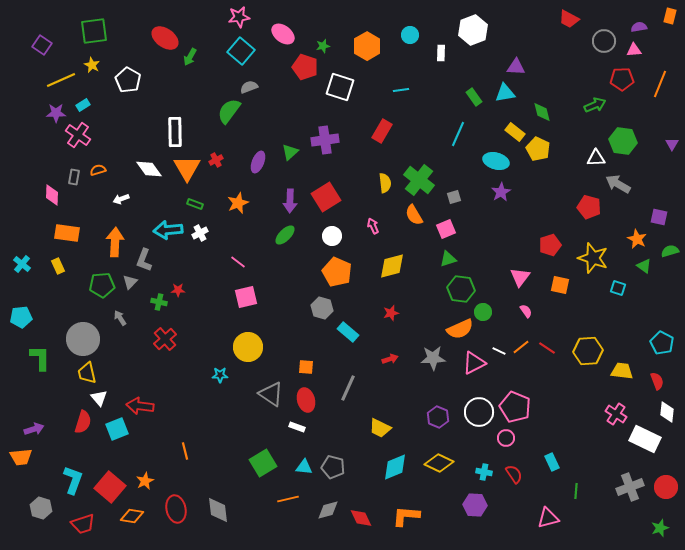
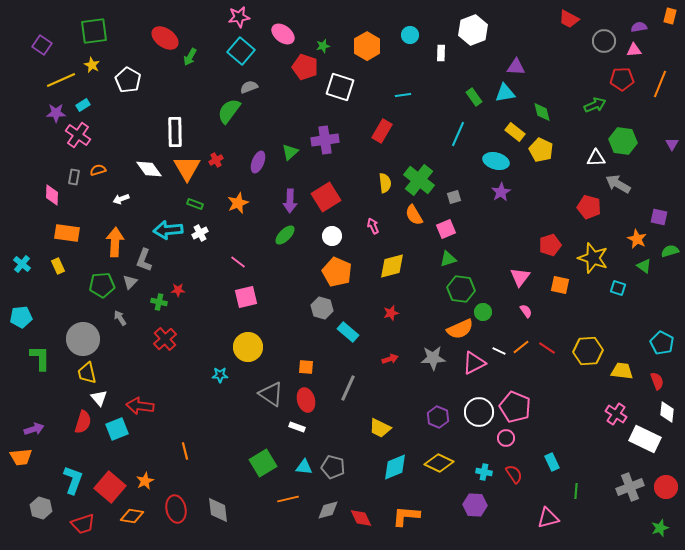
cyan line at (401, 90): moved 2 px right, 5 px down
yellow pentagon at (538, 149): moved 3 px right, 1 px down
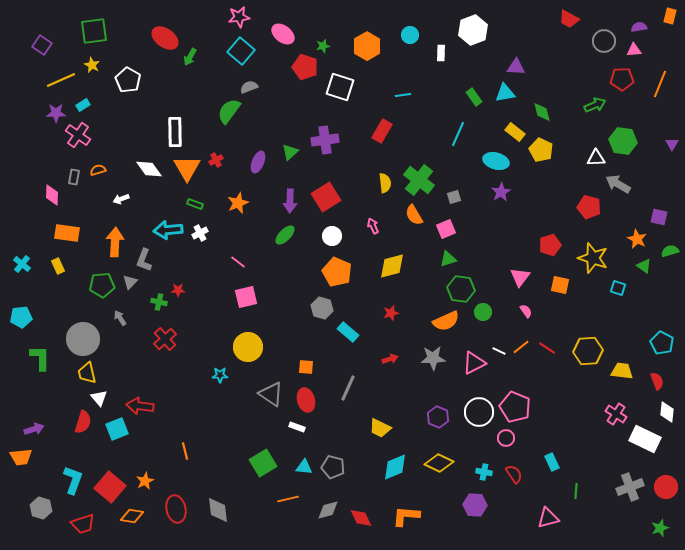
orange semicircle at (460, 329): moved 14 px left, 8 px up
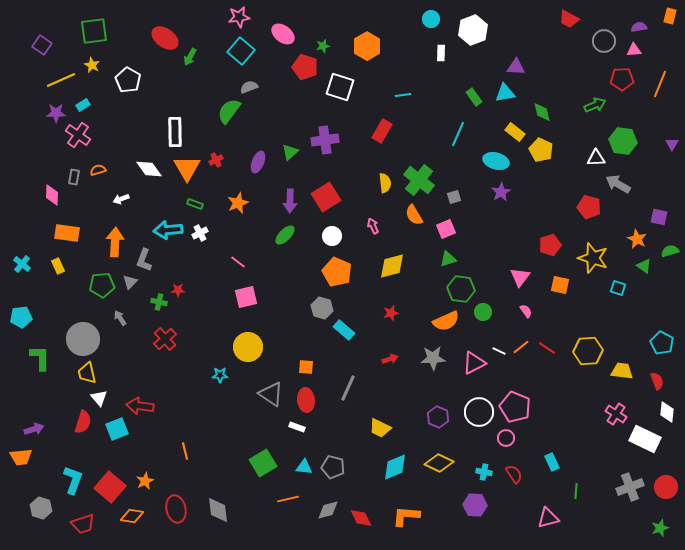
cyan circle at (410, 35): moved 21 px right, 16 px up
cyan rectangle at (348, 332): moved 4 px left, 2 px up
red ellipse at (306, 400): rotated 10 degrees clockwise
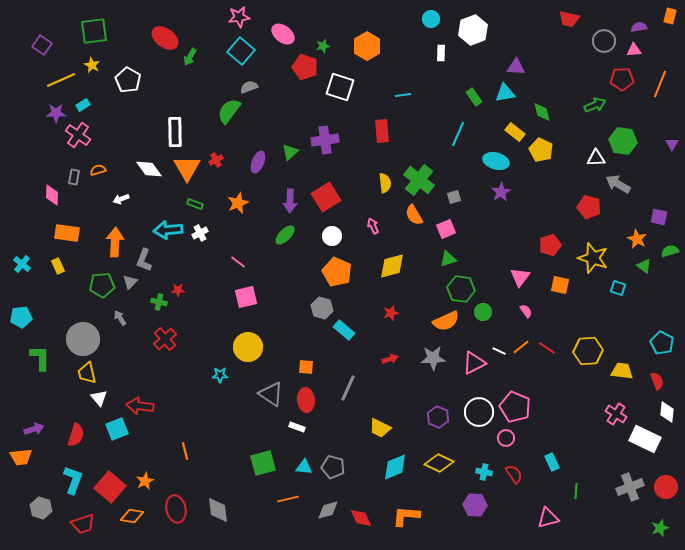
red trapezoid at (569, 19): rotated 15 degrees counterclockwise
red rectangle at (382, 131): rotated 35 degrees counterclockwise
red semicircle at (83, 422): moved 7 px left, 13 px down
green square at (263, 463): rotated 16 degrees clockwise
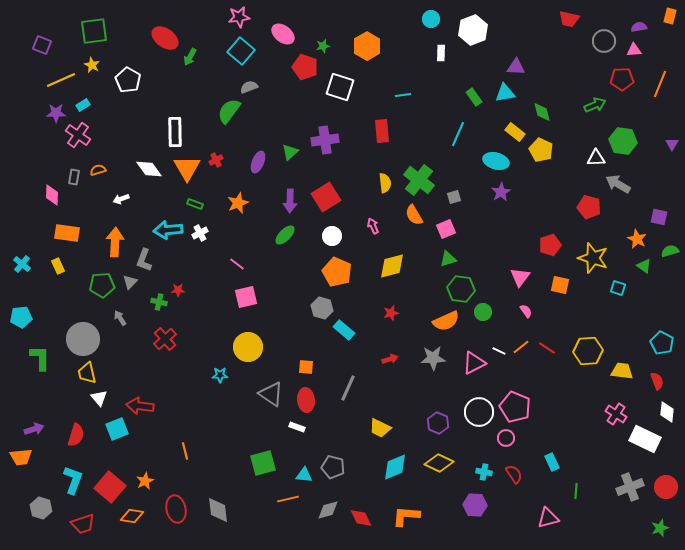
purple square at (42, 45): rotated 12 degrees counterclockwise
pink line at (238, 262): moved 1 px left, 2 px down
purple hexagon at (438, 417): moved 6 px down
cyan triangle at (304, 467): moved 8 px down
